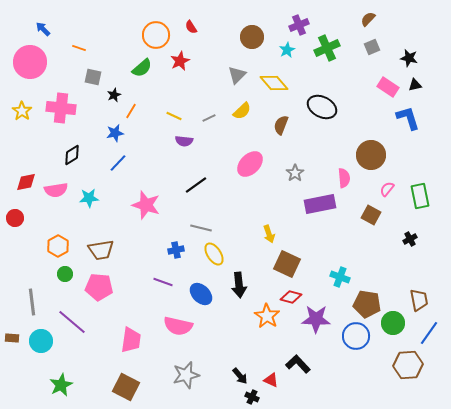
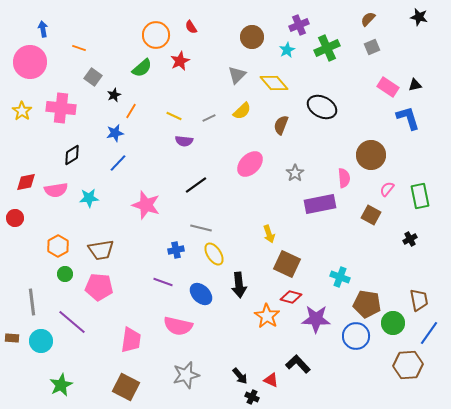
blue arrow at (43, 29): rotated 35 degrees clockwise
black star at (409, 58): moved 10 px right, 41 px up
gray square at (93, 77): rotated 24 degrees clockwise
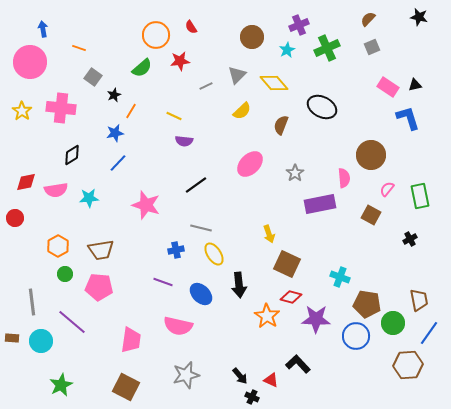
red star at (180, 61): rotated 18 degrees clockwise
gray line at (209, 118): moved 3 px left, 32 px up
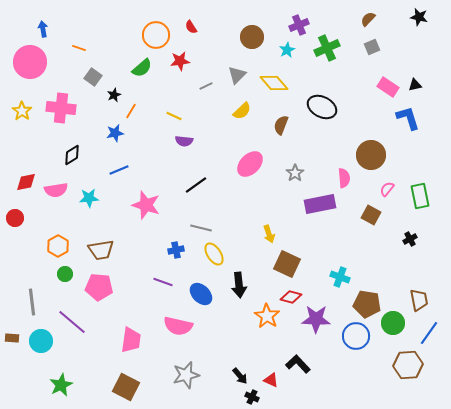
blue line at (118, 163): moved 1 px right, 7 px down; rotated 24 degrees clockwise
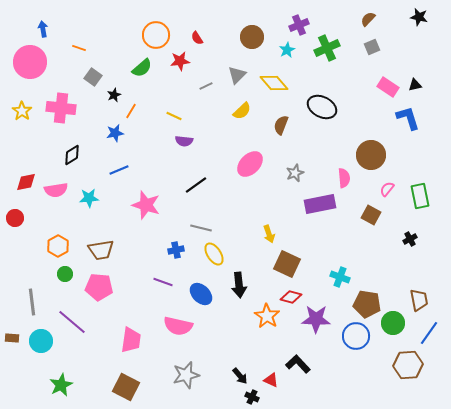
red semicircle at (191, 27): moved 6 px right, 11 px down
gray star at (295, 173): rotated 12 degrees clockwise
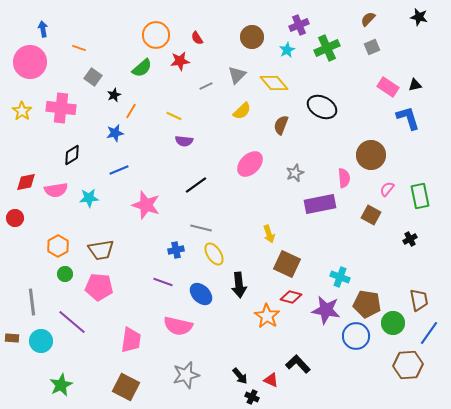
purple star at (316, 319): moved 10 px right, 9 px up; rotated 8 degrees clockwise
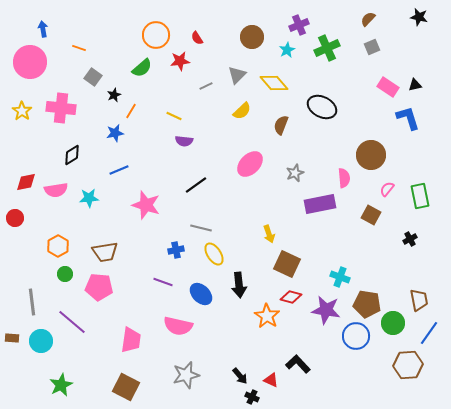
brown trapezoid at (101, 250): moved 4 px right, 2 px down
